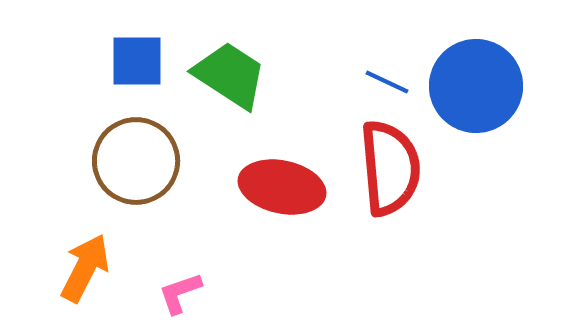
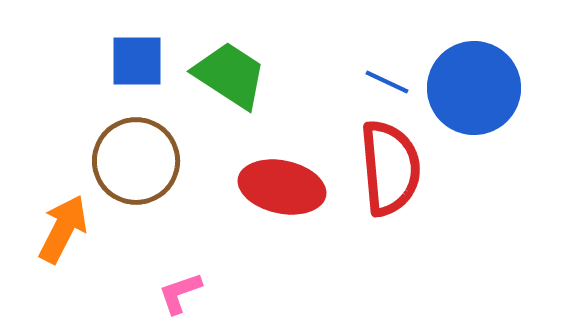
blue circle: moved 2 px left, 2 px down
orange arrow: moved 22 px left, 39 px up
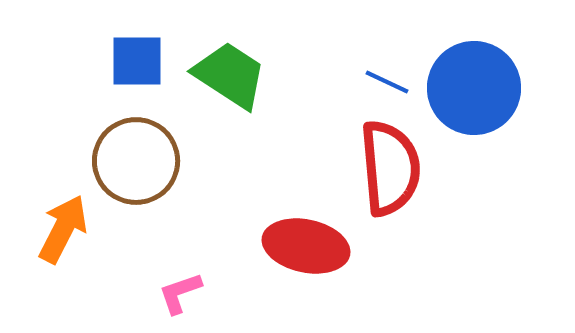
red ellipse: moved 24 px right, 59 px down
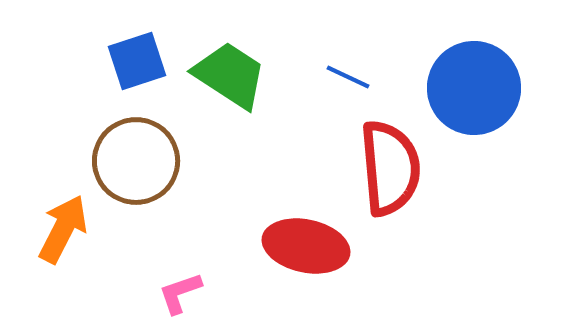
blue square: rotated 18 degrees counterclockwise
blue line: moved 39 px left, 5 px up
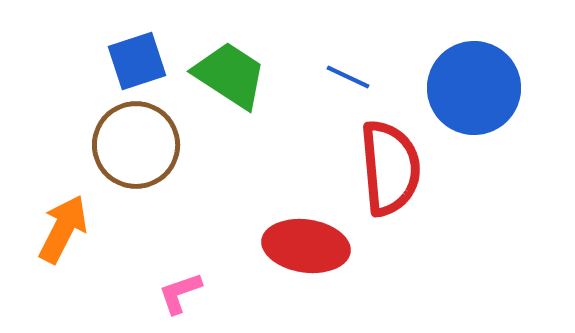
brown circle: moved 16 px up
red ellipse: rotated 4 degrees counterclockwise
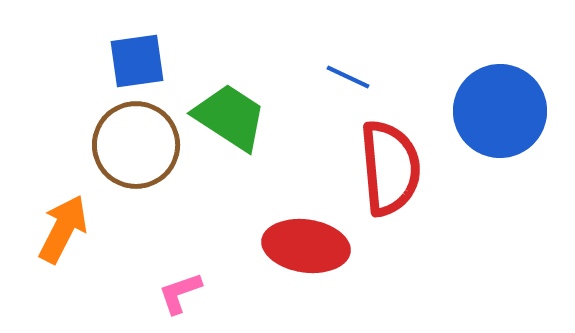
blue square: rotated 10 degrees clockwise
green trapezoid: moved 42 px down
blue circle: moved 26 px right, 23 px down
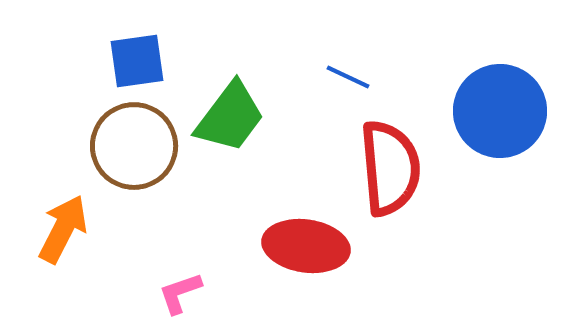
green trapezoid: rotated 94 degrees clockwise
brown circle: moved 2 px left, 1 px down
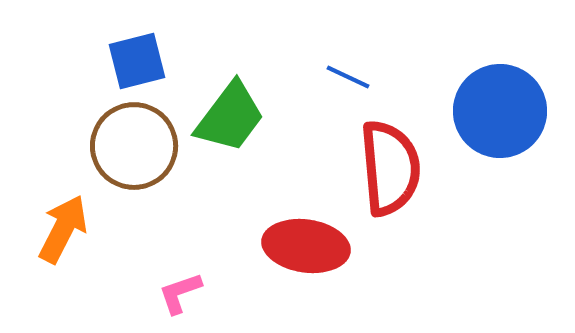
blue square: rotated 6 degrees counterclockwise
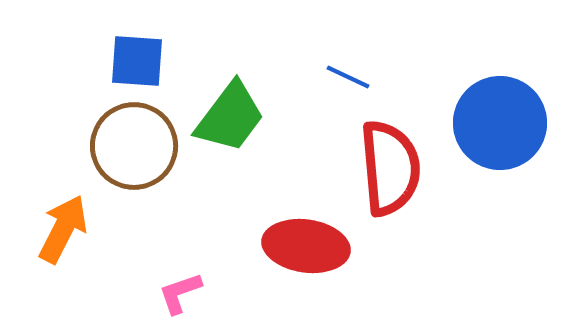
blue square: rotated 18 degrees clockwise
blue circle: moved 12 px down
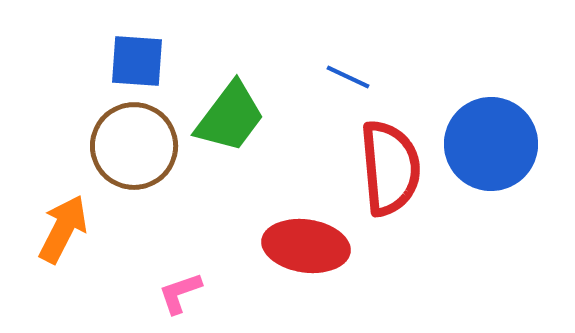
blue circle: moved 9 px left, 21 px down
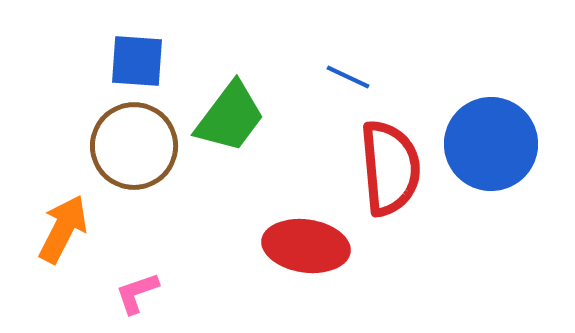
pink L-shape: moved 43 px left
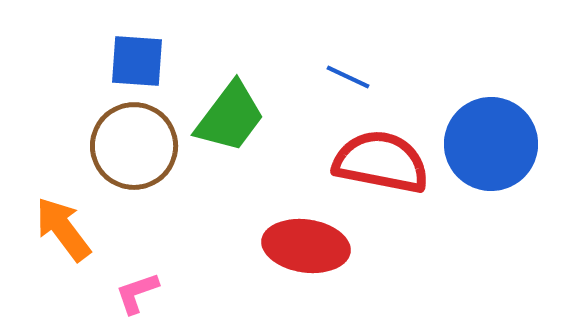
red semicircle: moved 9 px left, 6 px up; rotated 74 degrees counterclockwise
orange arrow: rotated 64 degrees counterclockwise
